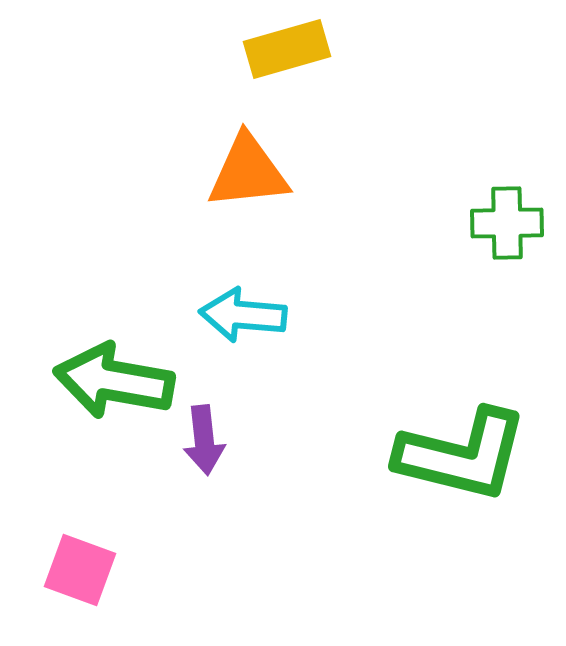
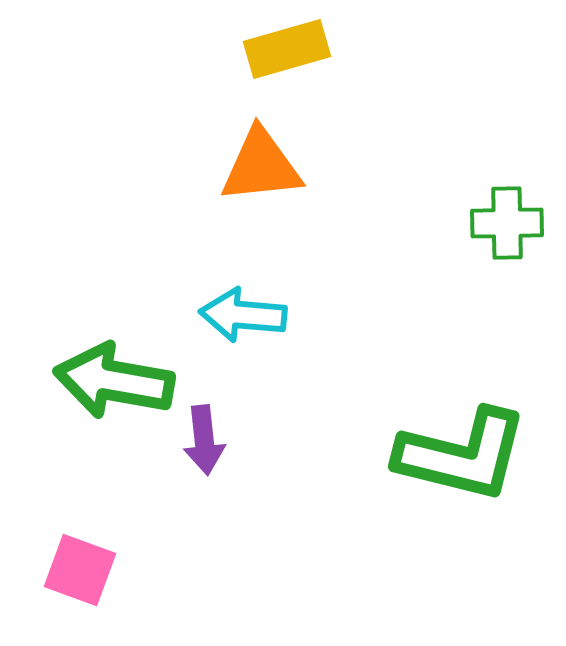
orange triangle: moved 13 px right, 6 px up
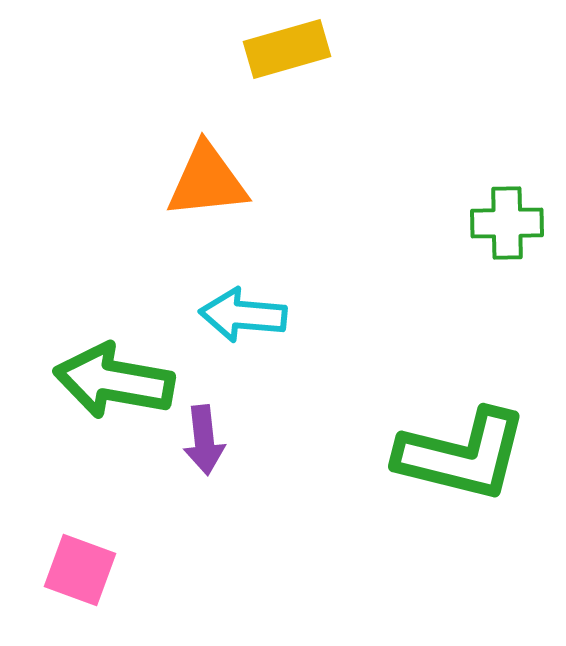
orange triangle: moved 54 px left, 15 px down
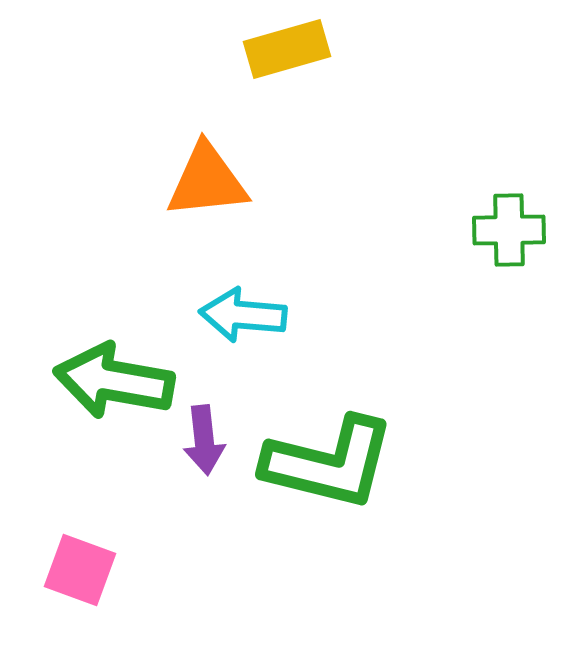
green cross: moved 2 px right, 7 px down
green L-shape: moved 133 px left, 8 px down
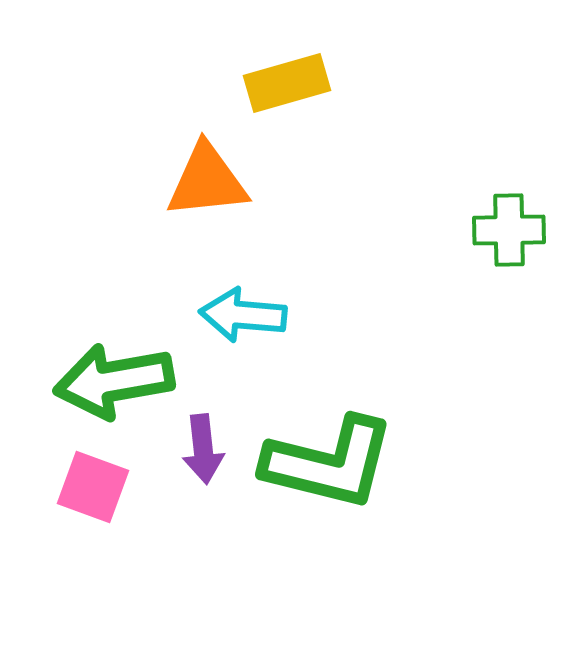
yellow rectangle: moved 34 px down
green arrow: rotated 20 degrees counterclockwise
purple arrow: moved 1 px left, 9 px down
pink square: moved 13 px right, 83 px up
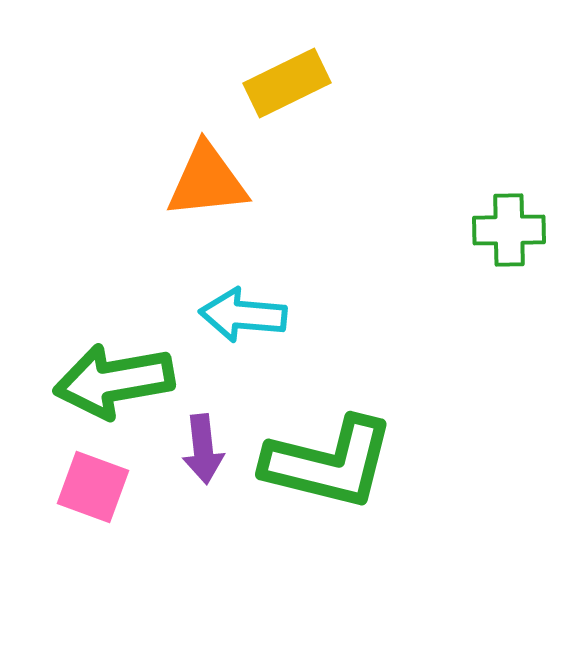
yellow rectangle: rotated 10 degrees counterclockwise
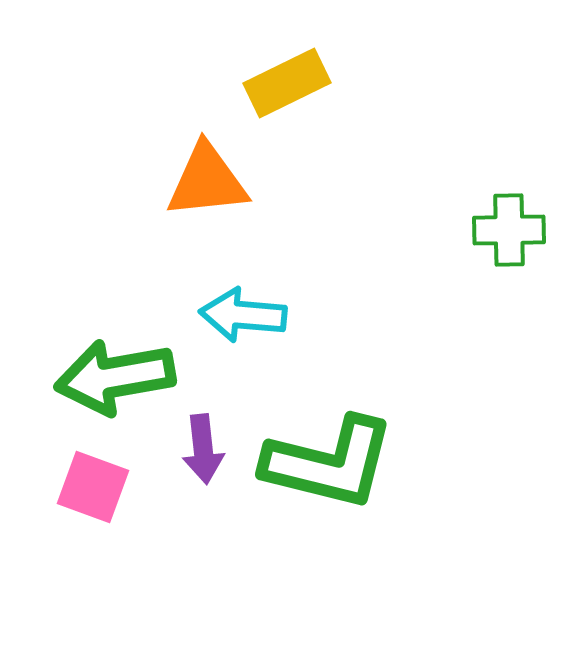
green arrow: moved 1 px right, 4 px up
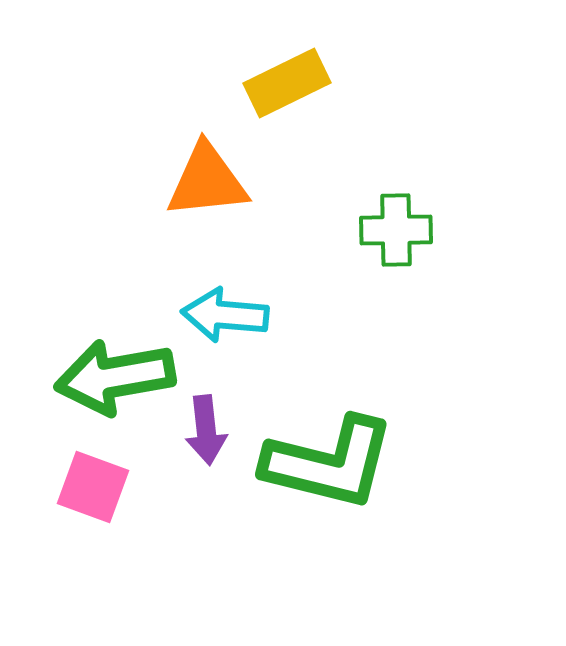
green cross: moved 113 px left
cyan arrow: moved 18 px left
purple arrow: moved 3 px right, 19 px up
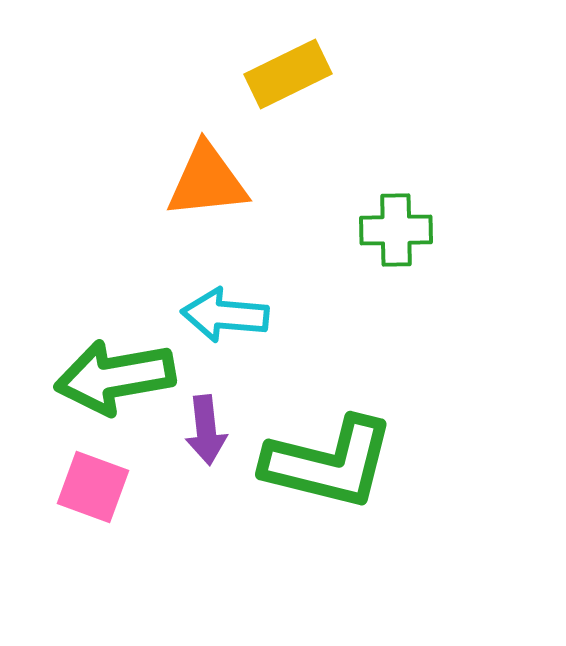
yellow rectangle: moved 1 px right, 9 px up
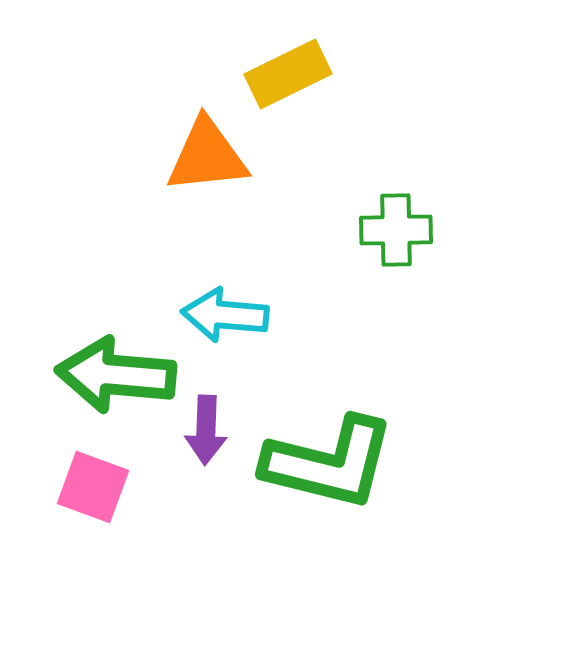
orange triangle: moved 25 px up
green arrow: moved 1 px right, 2 px up; rotated 15 degrees clockwise
purple arrow: rotated 8 degrees clockwise
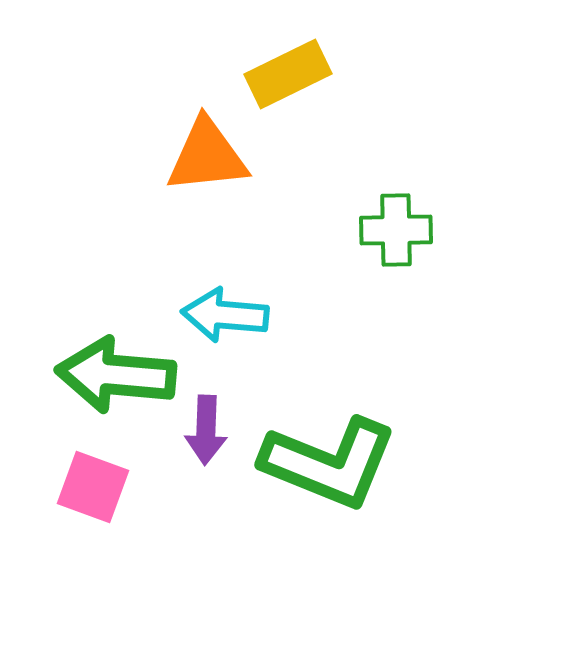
green L-shape: rotated 8 degrees clockwise
